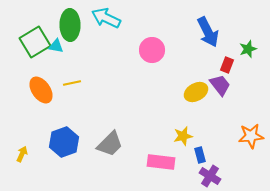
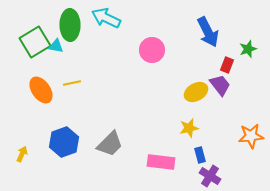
yellow star: moved 6 px right, 8 px up
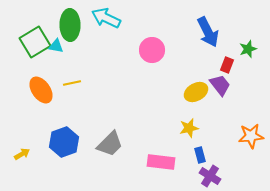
yellow arrow: rotated 35 degrees clockwise
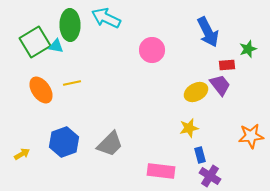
red rectangle: rotated 63 degrees clockwise
pink rectangle: moved 9 px down
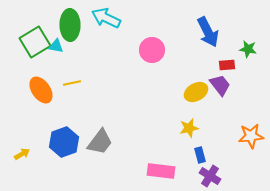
green star: rotated 30 degrees clockwise
gray trapezoid: moved 10 px left, 2 px up; rotated 8 degrees counterclockwise
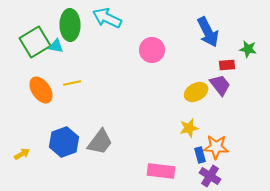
cyan arrow: moved 1 px right
orange star: moved 35 px left, 11 px down; rotated 10 degrees clockwise
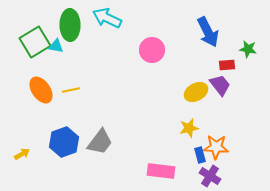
yellow line: moved 1 px left, 7 px down
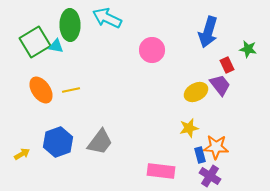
blue arrow: rotated 44 degrees clockwise
red rectangle: rotated 70 degrees clockwise
blue hexagon: moved 6 px left
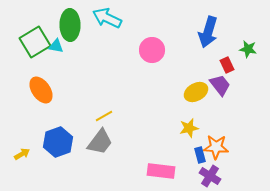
yellow line: moved 33 px right, 26 px down; rotated 18 degrees counterclockwise
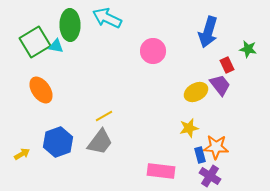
pink circle: moved 1 px right, 1 px down
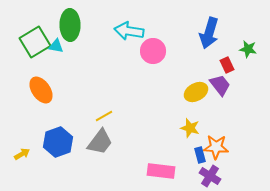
cyan arrow: moved 22 px right, 13 px down; rotated 16 degrees counterclockwise
blue arrow: moved 1 px right, 1 px down
yellow star: moved 1 px right; rotated 30 degrees clockwise
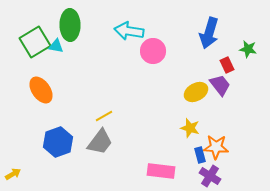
yellow arrow: moved 9 px left, 20 px down
